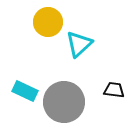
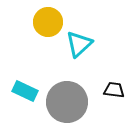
gray circle: moved 3 px right
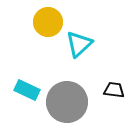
cyan rectangle: moved 2 px right, 1 px up
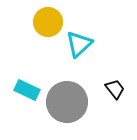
black trapezoid: moved 1 px right, 1 px up; rotated 45 degrees clockwise
